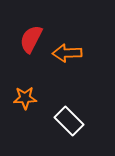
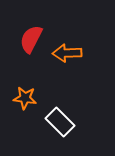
orange star: rotated 10 degrees clockwise
white rectangle: moved 9 px left, 1 px down
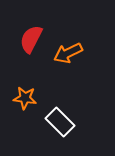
orange arrow: moved 1 px right; rotated 24 degrees counterclockwise
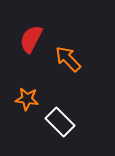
orange arrow: moved 6 px down; rotated 72 degrees clockwise
orange star: moved 2 px right, 1 px down
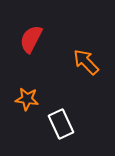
orange arrow: moved 18 px right, 3 px down
white rectangle: moved 1 px right, 2 px down; rotated 20 degrees clockwise
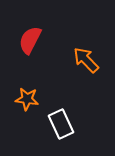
red semicircle: moved 1 px left, 1 px down
orange arrow: moved 2 px up
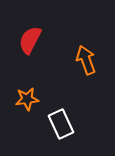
orange arrow: rotated 24 degrees clockwise
orange star: rotated 15 degrees counterclockwise
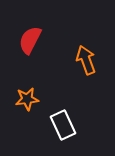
white rectangle: moved 2 px right, 1 px down
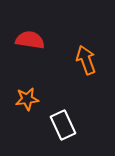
red semicircle: rotated 72 degrees clockwise
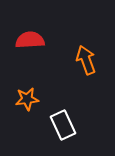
red semicircle: rotated 12 degrees counterclockwise
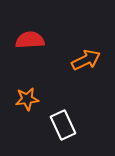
orange arrow: rotated 84 degrees clockwise
